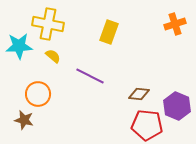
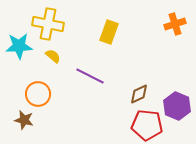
brown diamond: rotated 30 degrees counterclockwise
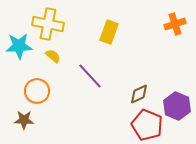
purple line: rotated 20 degrees clockwise
orange circle: moved 1 px left, 3 px up
brown star: rotated 12 degrees counterclockwise
red pentagon: rotated 16 degrees clockwise
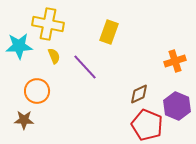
orange cross: moved 37 px down
yellow semicircle: moved 1 px right; rotated 28 degrees clockwise
purple line: moved 5 px left, 9 px up
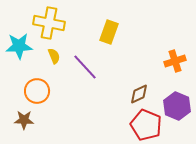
yellow cross: moved 1 px right, 1 px up
red pentagon: moved 1 px left
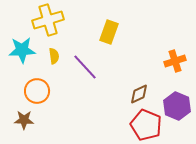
yellow cross: moved 1 px left, 3 px up; rotated 28 degrees counterclockwise
cyan star: moved 3 px right, 4 px down
yellow semicircle: rotated 14 degrees clockwise
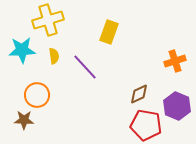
orange circle: moved 4 px down
red pentagon: rotated 12 degrees counterclockwise
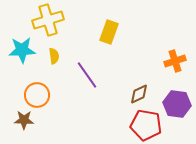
purple line: moved 2 px right, 8 px down; rotated 8 degrees clockwise
purple hexagon: moved 2 px up; rotated 16 degrees counterclockwise
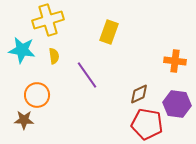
cyan star: rotated 12 degrees clockwise
orange cross: rotated 25 degrees clockwise
red pentagon: moved 1 px right, 1 px up
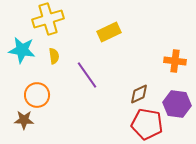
yellow cross: moved 1 px up
yellow rectangle: rotated 45 degrees clockwise
